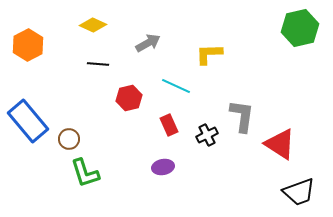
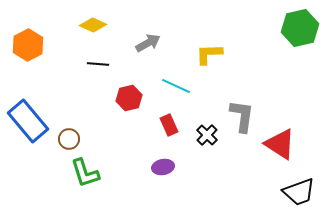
black cross: rotated 20 degrees counterclockwise
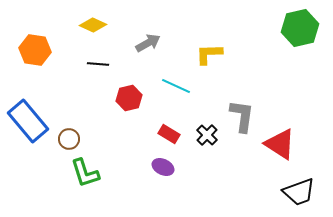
orange hexagon: moved 7 px right, 5 px down; rotated 24 degrees counterclockwise
red rectangle: moved 9 px down; rotated 35 degrees counterclockwise
purple ellipse: rotated 35 degrees clockwise
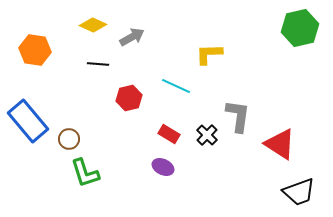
gray arrow: moved 16 px left, 6 px up
gray L-shape: moved 4 px left
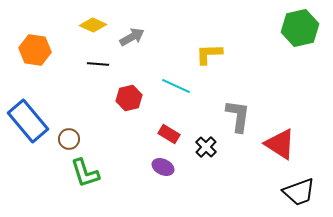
black cross: moved 1 px left, 12 px down
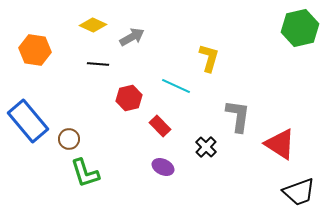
yellow L-shape: moved 4 px down; rotated 108 degrees clockwise
red rectangle: moved 9 px left, 8 px up; rotated 15 degrees clockwise
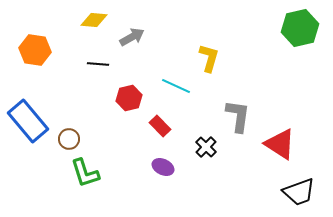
yellow diamond: moved 1 px right, 5 px up; rotated 20 degrees counterclockwise
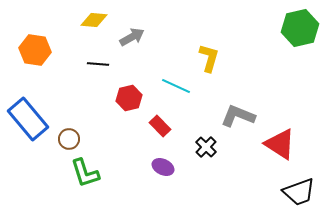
gray L-shape: rotated 76 degrees counterclockwise
blue rectangle: moved 2 px up
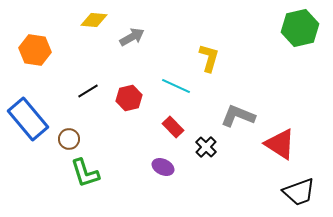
black line: moved 10 px left, 27 px down; rotated 35 degrees counterclockwise
red rectangle: moved 13 px right, 1 px down
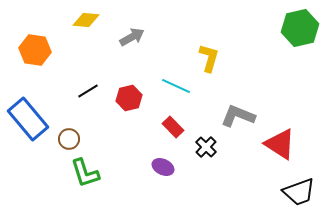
yellow diamond: moved 8 px left
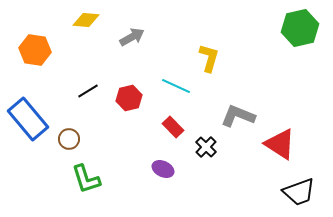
purple ellipse: moved 2 px down
green L-shape: moved 1 px right, 6 px down
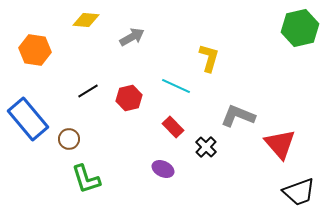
red triangle: rotated 16 degrees clockwise
